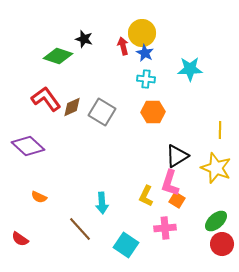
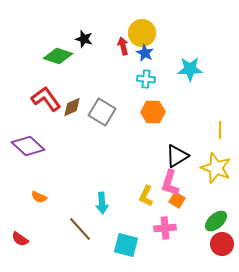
cyan square: rotated 20 degrees counterclockwise
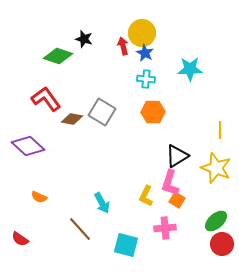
brown diamond: moved 12 px down; rotated 35 degrees clockwise
cyan arrow: rotated 25 degrees counterclockwise
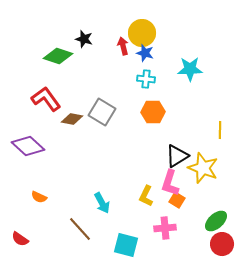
blue star: rotated 12 degrees counterclockwise
yellow star: moved 13 px left
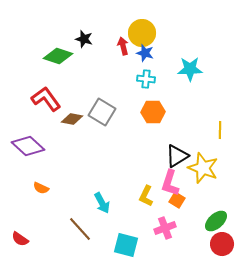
orange semicircle: moved 2 px right, 9 px up
pink cross: rotated 15 degrees counterclockwise
